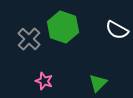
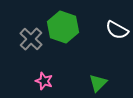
gray cross: moved 2 px right
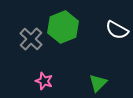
green hexagon: rotated 20 degrees clockwise
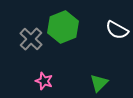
green triangle: moved 1 px right
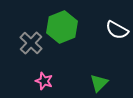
green hexagon: moved 1 px left
gray cross: moved 4 px down
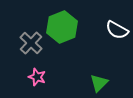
pink star: moved 7 px left, 4 px up
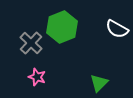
white semicircle: moved 1 px up
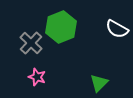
green hexagon: moved 1 px left
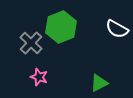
pink star: moved 2 px right
green triangle: rotated 18 degrees clockwise
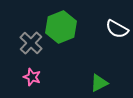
pink star: moved 7 px left
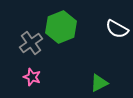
gray cross: rotated 10 degrees clockwise
